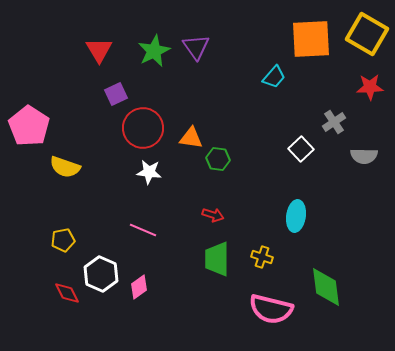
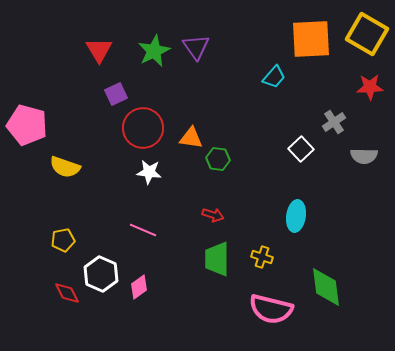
pink pentagon: moved 2 px left, 1 px up; rotated 18 degrees counterclockwise
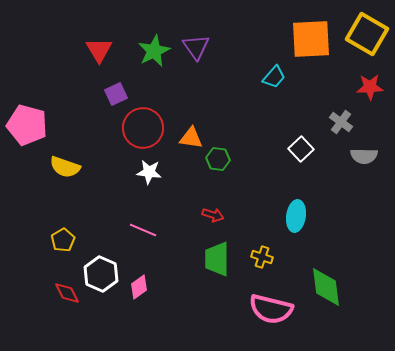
gray cross: moved 7 px right; rotated 20 degrees counterclockwise
yellow pentagon: rotated 20 degrees counterclockwise
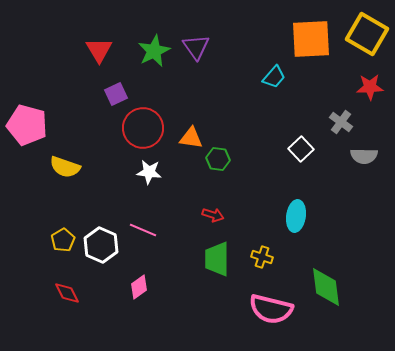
white hexagon: moved 29 px up
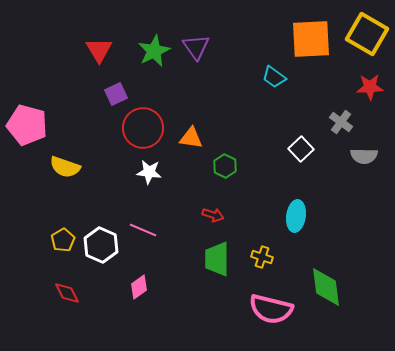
cyan trapezoid: rotated 85 degrees clockwise
green hexagon: moved 7 px right, 7 px down; rotated 20 degrees clockwise
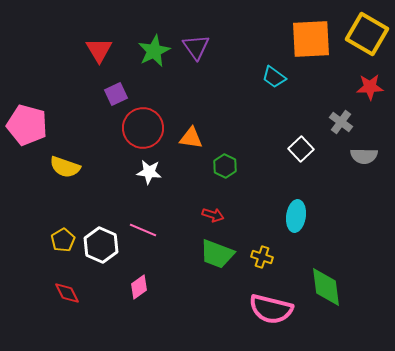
green trapezoid: moved 5 px up; rotated 69 degrees counterclockwise
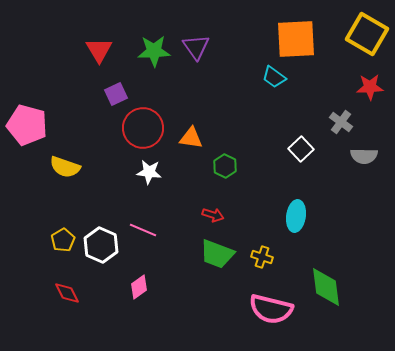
orange square: moved 15 px left
green star: rotated 24 degrees clockwise
